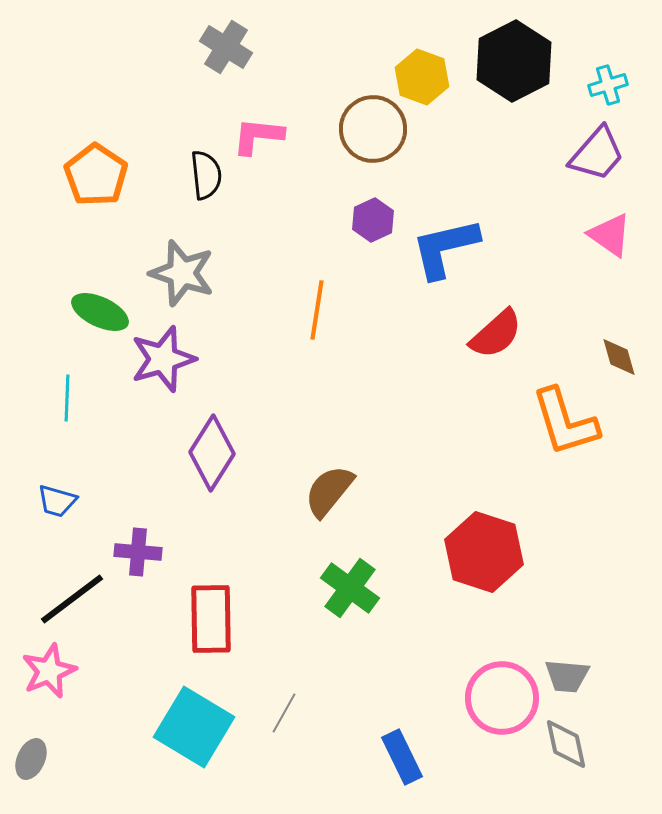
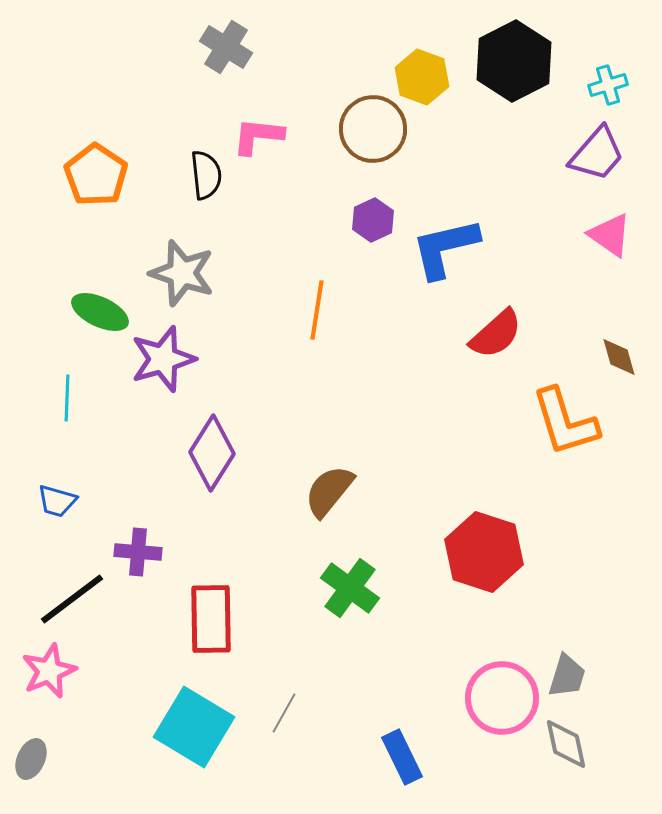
gray trapezoid: rotated 78 degrees counterclockwise
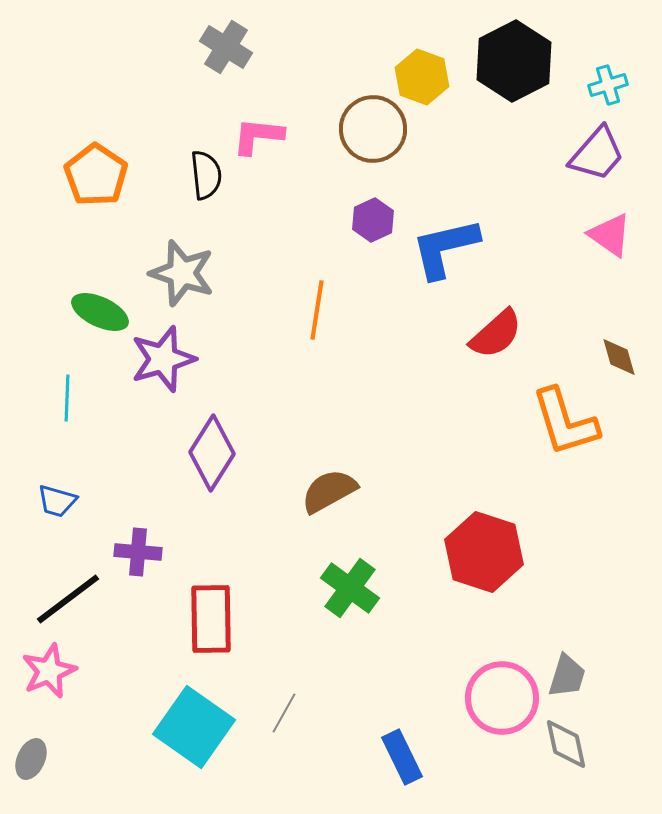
brown semicircle: rotated 22 degrees clockwise
black line: moved 4 px left
cyan square: rotated 4 degrees clockwise
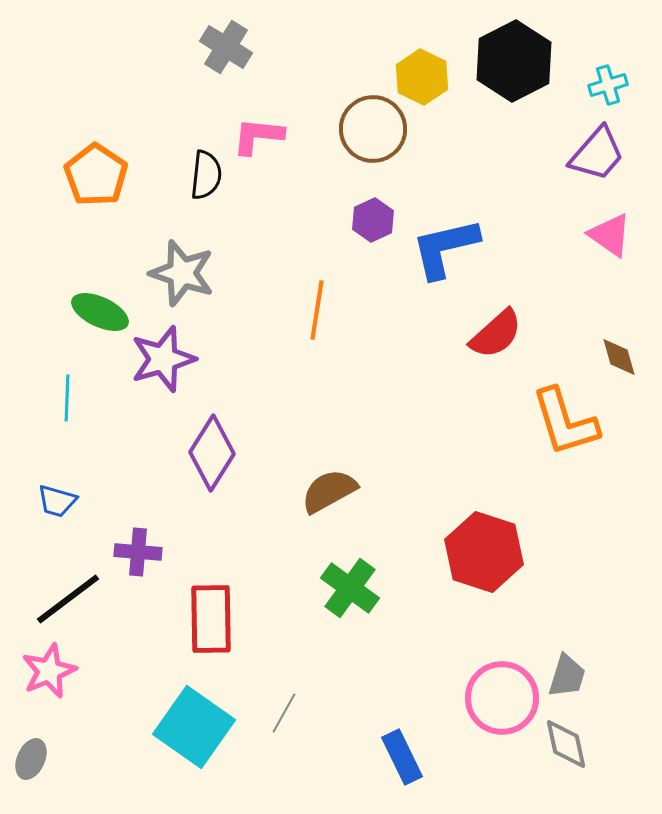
yellow hexagon: rotated 6 degrees clockwise
black semicircle: rotated 12 degrees clockwise
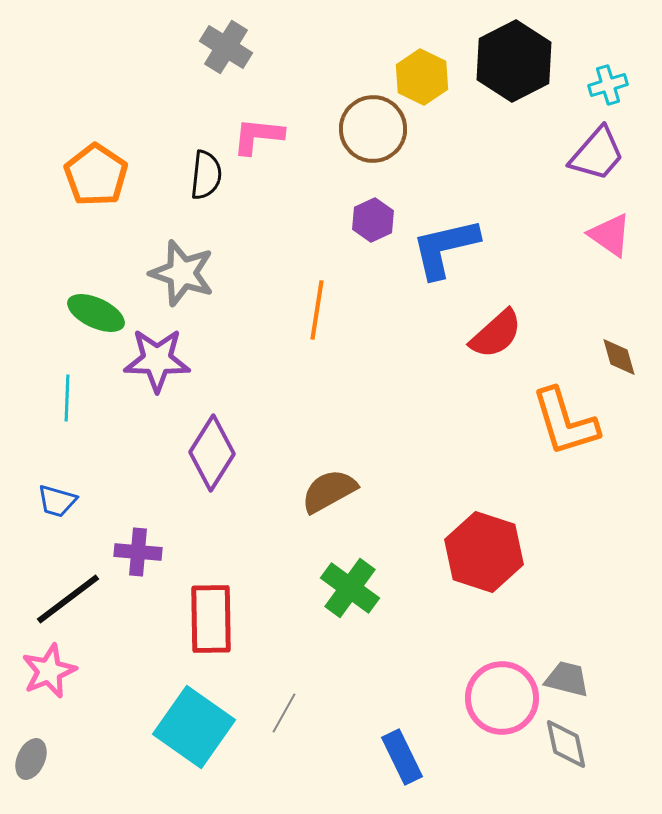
green ellipse: moved 4 px left, 1 px down
purple star: moved 6 px left, 1 px down; rotated 18 degrees clockwise
gray trapezoid: moved 3 px down; rotated 93 degrees counterclockwise
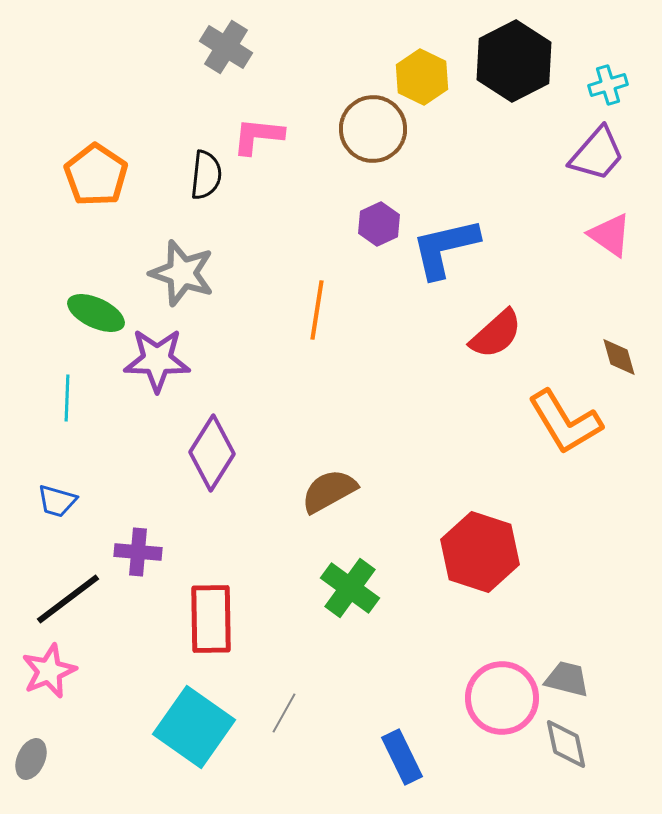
purple hexagon: moved 6 px right, 4 px down
orange L-shape: rotated 14 degrees counterclockwise
red hexagon: moved 4 px left
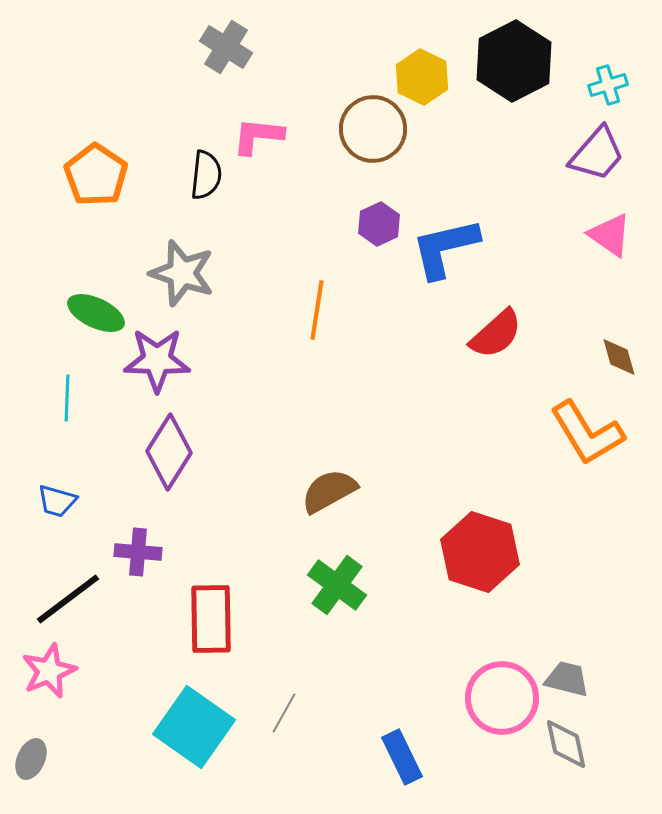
orange L-shape: moved 22 px right, 11 px down
purple diamond: moved 43 px left, 1 px up
green cross: moved 13 px left, 3 px up
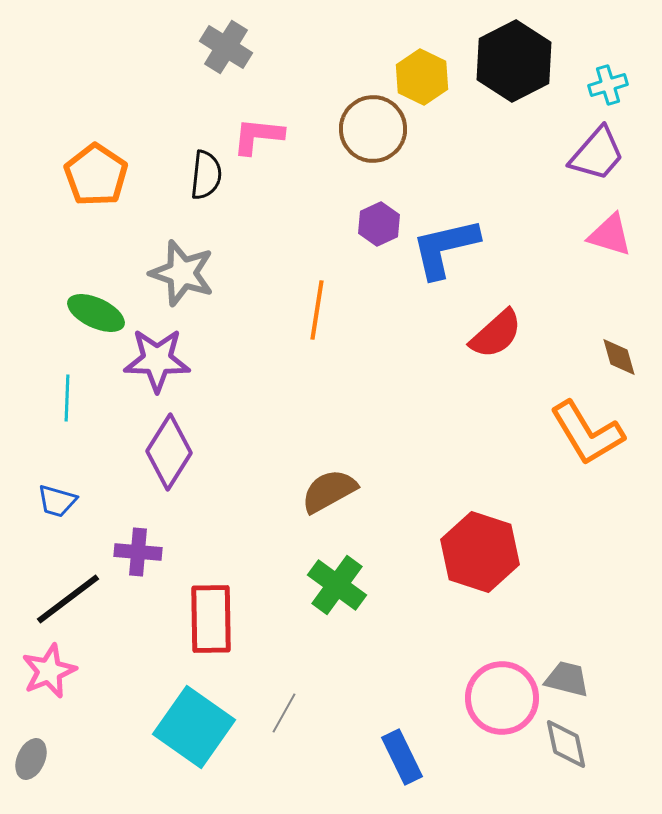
pink triangle: rotated 18 degrees counterclockwise
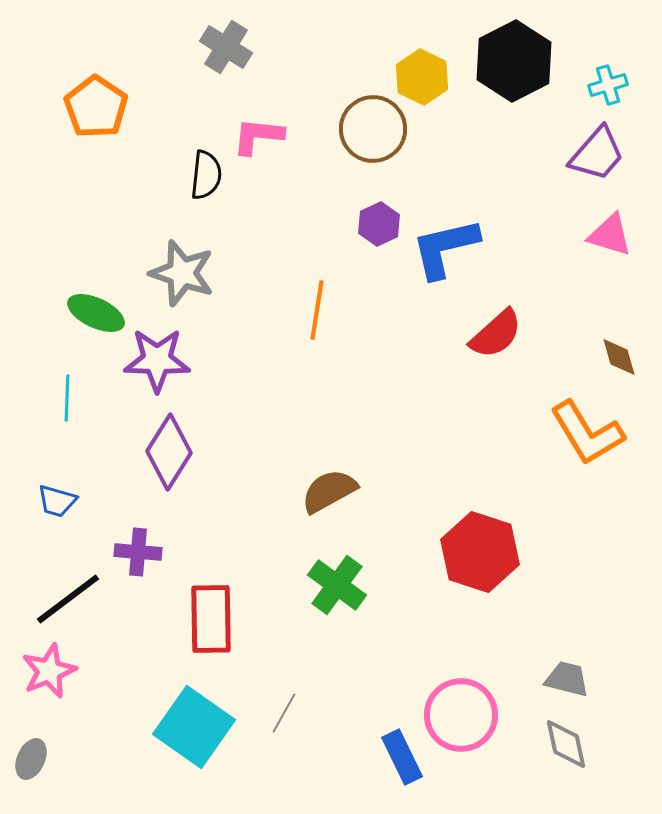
orange pentagon: moved 68 px up
pink circle: moved 41 px left, 17 px down
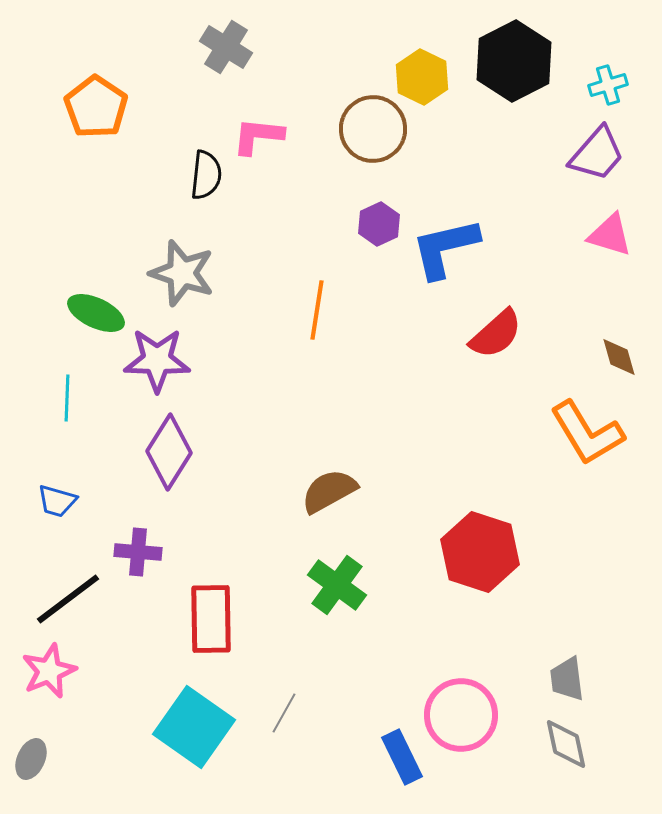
gray trapezoid: rotated 111 degrees counterclockwise
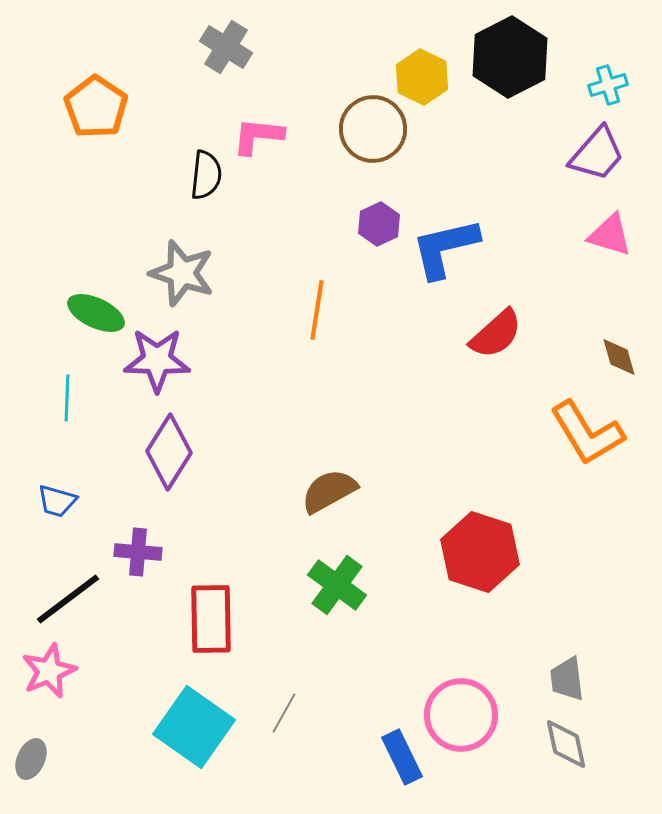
black hexagon: moved 4 px left, 4 px up
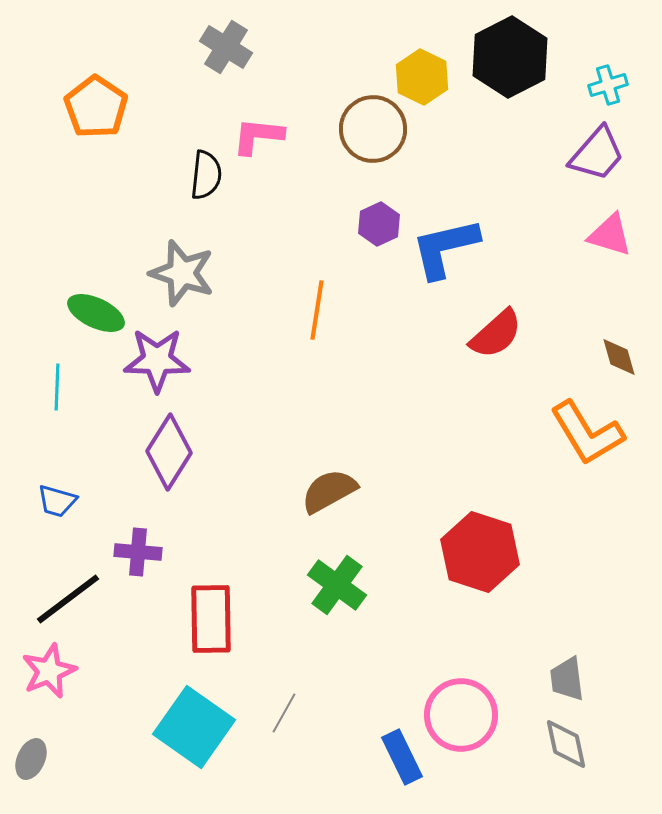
cyan line: moved 10 px left, 11 px up
